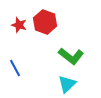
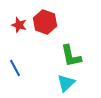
green L-shape: rotated 40 degrees clockwise
cyan triangle: moved 1 px left, 1 px up
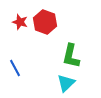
red star: moved 1 px right, 3 px up
green L-shape: rotated 25 degrees clockwise
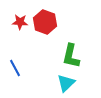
red star: rotated 14 degrees counterclockwise
